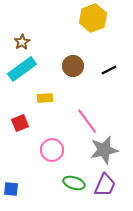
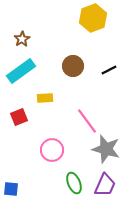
brown star: moved 3 px up
cyan rectangle: moved 1 px left, 2 px down
red square: moved 1 px left, 6 px up
gray star: moved 2 px right, 1 px up; rotated 28 degrees clockwise
green ellipse: rotated 50 degrees clockwise
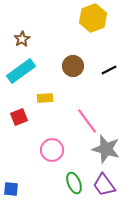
purple trapezoid: moved 1 px left; rotated 120 degrees clockwise
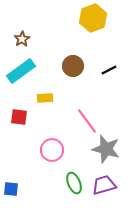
red square: rotated 30 degrees clockwise
purple trapezoid: rotated 110 degrees clockwise
